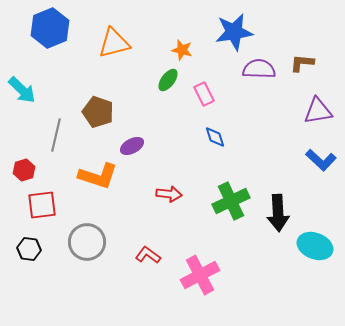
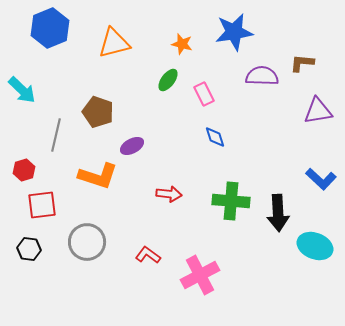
orange star: moved 6 px up
purple semicircle: moved 3 px right, 7 px down
blue L-shape: moved 19 px down
green cross: rotated 30 degrees clockwise
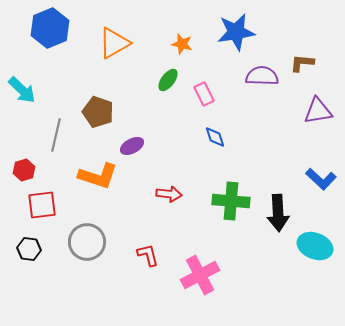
blue star: moved 2 px right
orange triangle: rotated 16 degrees counterclockwise
red L-shape: rotated 40 degrees clockwise
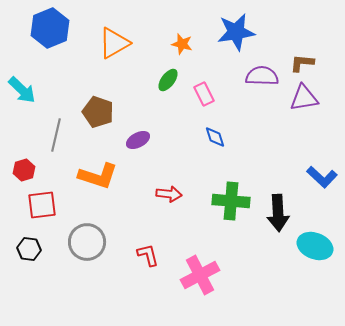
purple triangle: moved 14 px left, 13 px up
purple ellipse: moved 6 px right, 6 px up
blue L-shape: moved 1 px right, 2 px up
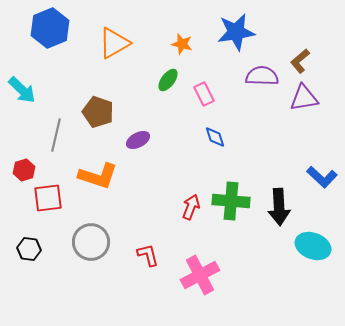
brown L-shape: moved 2 px left, 2 px up; rotated 45 degrees counterclockwise
red arrow: moved 22 px right, 13 px down; rotated 75 degrees counterclockwise
red square: moved 6 px right, 7 px up
black arrow: moved 1 px right, 6 px up
gray circle: moved 4 px right
cyan ellipse: moved 2 px left
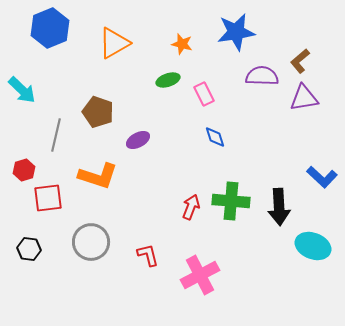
green ellipse: rotated 35 degrees clockwise
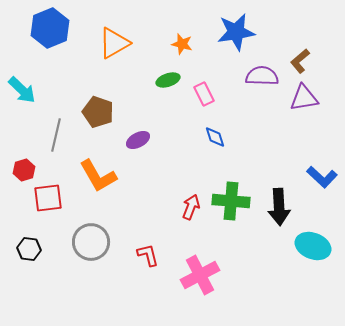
orange L-shape: rotated 42 degrees clockwise
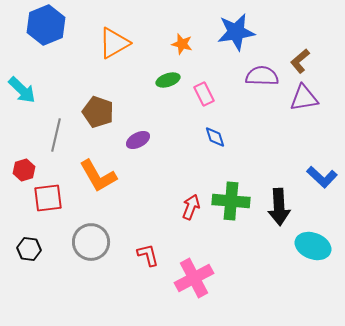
blue hexagon: moved 4 px left, 3 px up
pink cross: moved 6 px left, 3 px down
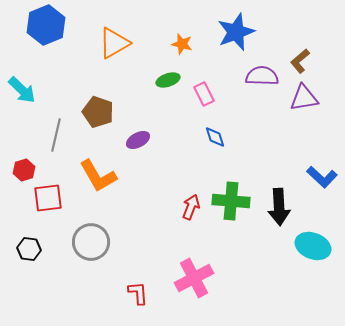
blue star: rotated 12 degrees counterclockwise
red L-shape: moved 10 px left, 38 px down; rotated 10 degrees clockwise
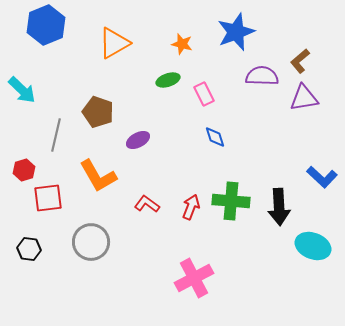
red L-shape: moved 9 px right, 89 px up; rotated 50 degrees counterclockwise
